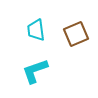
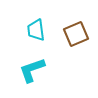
cyan L-shape: moved 3 px left, 1 px up
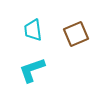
cyan trapezoid: moved 3 px left
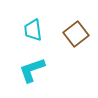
brown square: rotated 15 degrees counterclockwise
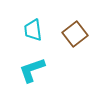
brown square: moved 1 px left
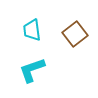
cyan trapezoid: moved 1 px left
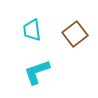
cyan L-shape: moved 5 px right, 2 px down
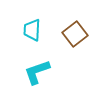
cyan trapezoid: rotated 10 degrees clockwise
